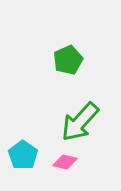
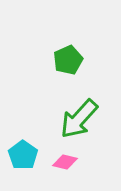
green arrow: moved 1 px left, 3 px up
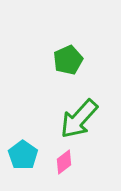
pink diamond: moved 1 px left; rotated 50 degrees counterclockwise
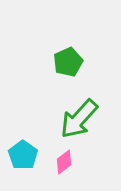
green pentagon: moved 2 px down
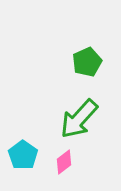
green pentagon: moved 19 px right
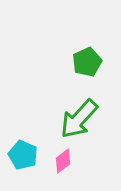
cyan pentagon: rotated 12 degrees counterclockwise
pink diamond: moved 1 px left, 1 px up
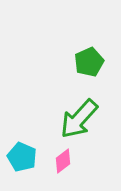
green pentagon: moved 2 px right
cyan pentagon: moved 1 px left, 2 px down
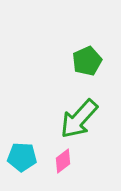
green pentagon: moved 2 px left, 1 px up
cyan pentagon: rotated 20 degrees counterclockwise
